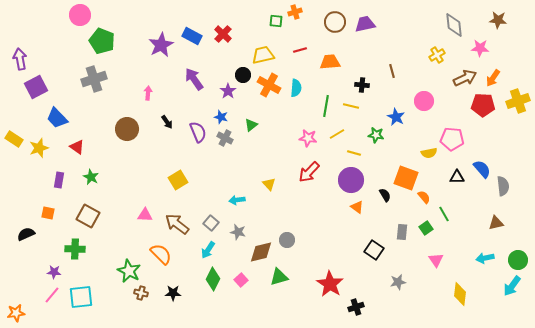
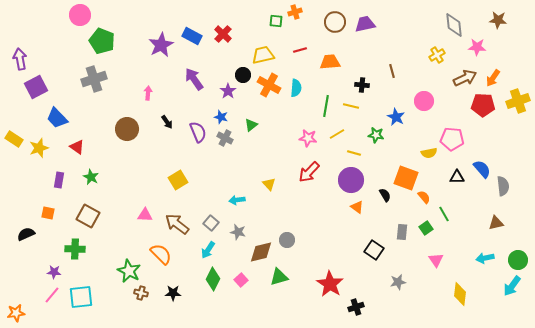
pink star at (480, 48): moved 3 px left, 1 px up
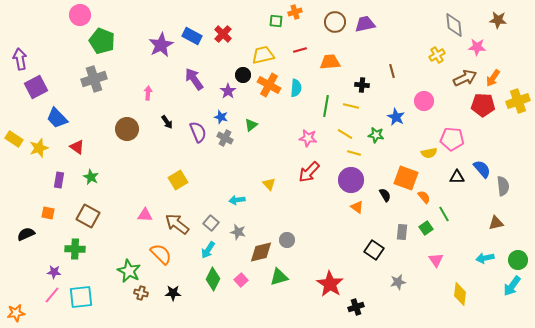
yellow line at (337, 134): moved 8 px right; rotated 63 degrees clockwise
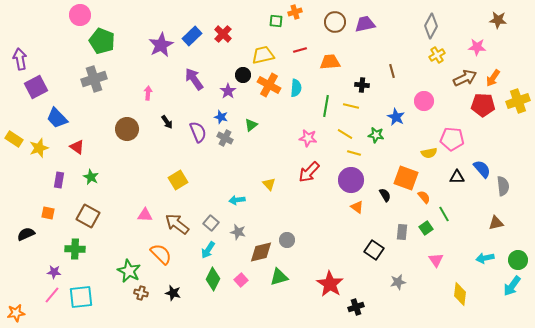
gray diamond at (454, 25): moved 23 px left, 1 px down; rotated 35 degrees clockwise
blue rectangle at (192, 36): rotated 72 degrees counterclockwise
black star at (173, 293): rotated 14 degrees clockwise
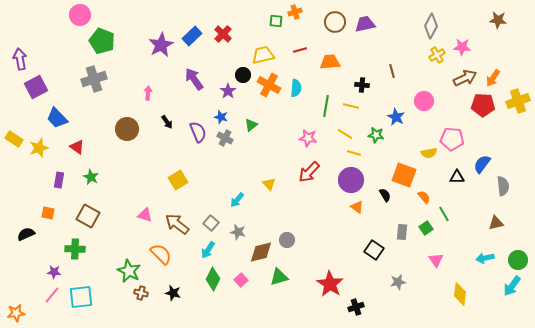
pink star at (477, 47): moved 15 px left
blue semicircle at (482, 169): moved 5 px up; rotated 102 degrees counterclockwise
orange square at (406, 178): moved 2 px left, 3 px up
cyan arrow at (237, 200): rotated 42 degrees counterclockwise
pink triangle at (145, 215): rotated 14 degrees clockwise
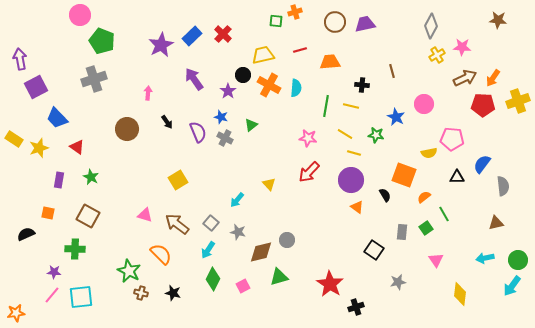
pink circle at (424, 101): moved 3 px down
orange semicircle at (424, 197): rotated 88 degrees counterclockwise
pink square at (241, 280): moved 2 px right, 6 px down; rotated 16 degrees clockwise
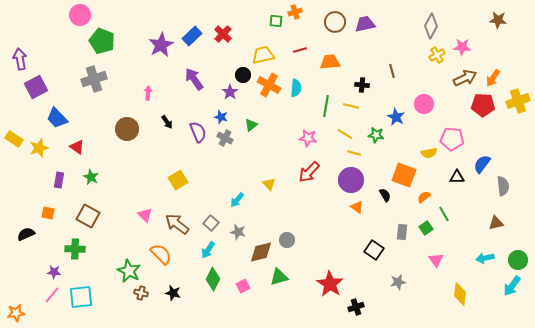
purple star at (228, 91): moved 2 px right, 1 px down
pink triangle at (145, 215): rotated 28 degrees clockwise
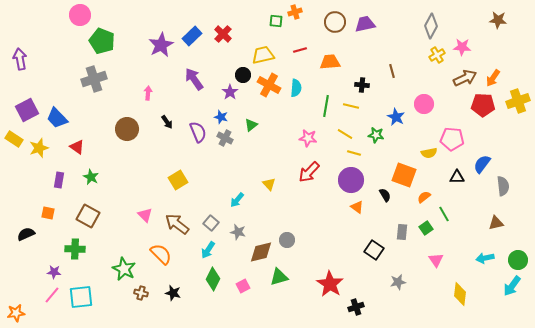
purple square at (36, 87): moved 9 px left, 23 px down
green star at (129, 271): moved 5 px left, 2 px up
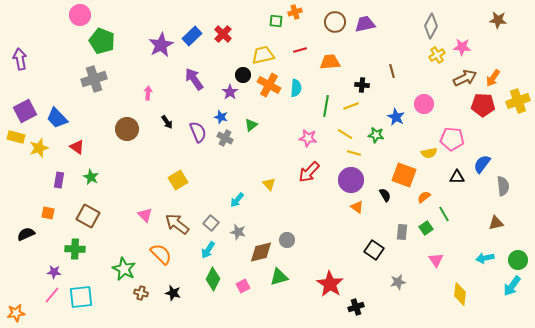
yellow line at (351, 106): rotated 35 degrees counterclockwise
purple square at (27, 110): moved 2 px left, 1 px down
yellow rectangle at (14, 139): moved 2 px right, 2 px up; rotated 18 degrees counterclockwise
